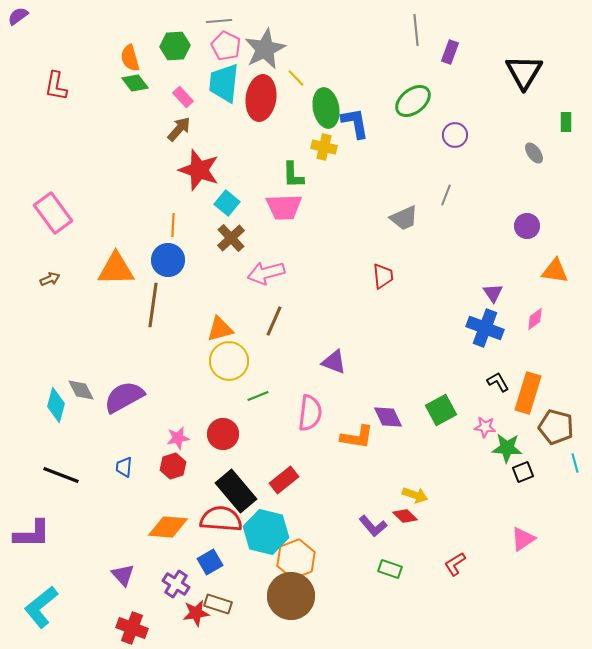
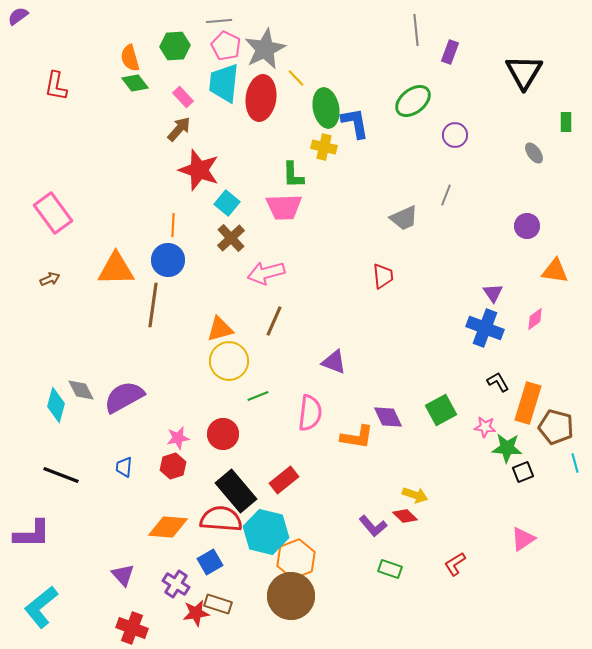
orange rectangle at (528, 393): moved 10 px down
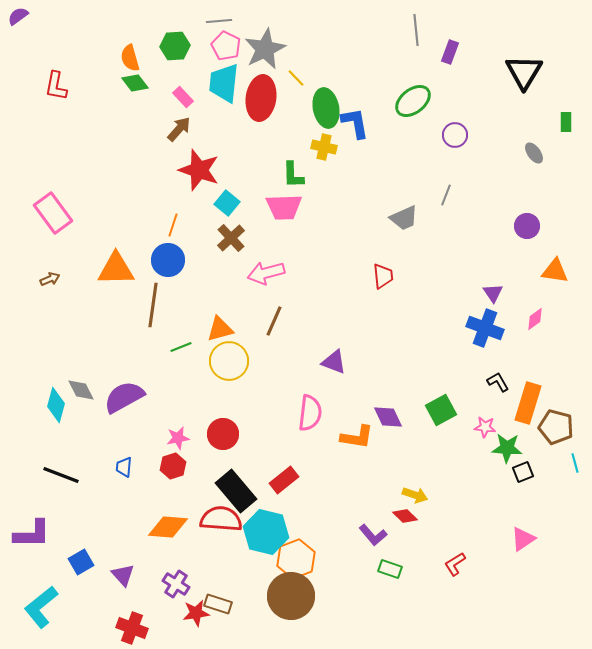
orange line at (173, 225): rotated 15 degrees clockwise
green line at (258, 396): moved 77 px left, 49 px up
purple L-shape at (373, 526): moved 9 px down
blue square at (210, 562): moved 129 px left
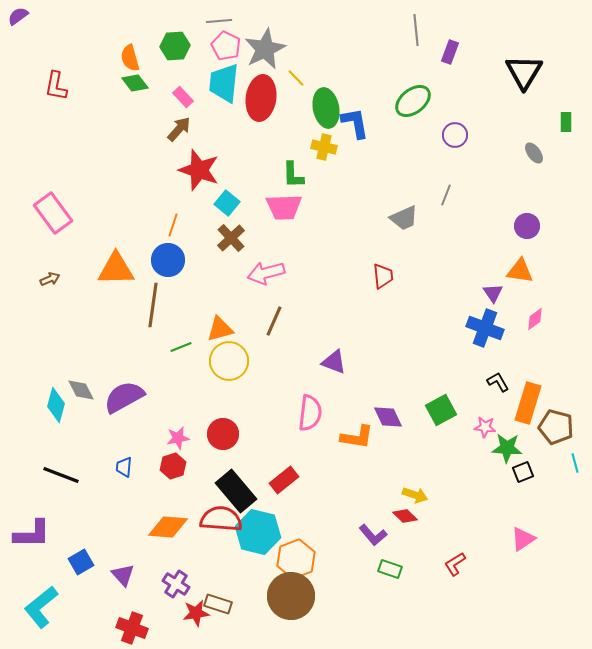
orange triangle at (555, 271): moved 35 px left
cyan hexagon at (266, 532): moved 8 px left
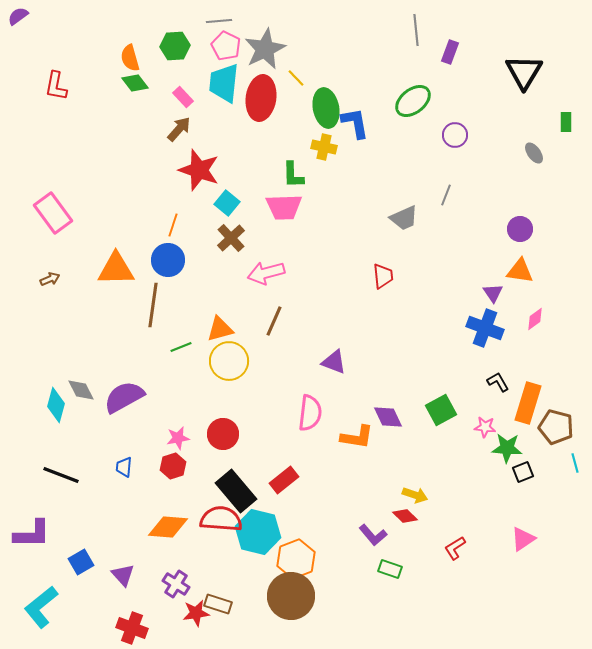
purple circle at (527, 226): moved 7 px left, 3 px down
red L-shape at (455, 564): moved 16 px up
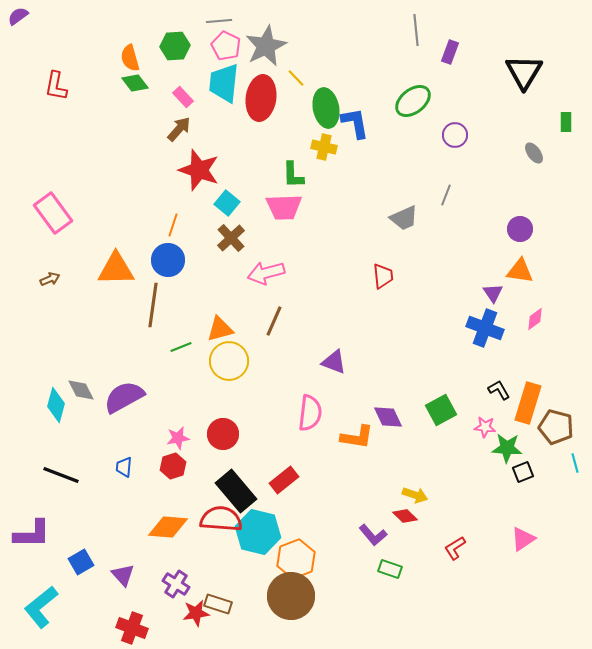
gray star at (265, 49): moved 1 px right, 3 px up
black L-shape at (498, 382): moved 1 px right, 8 px down
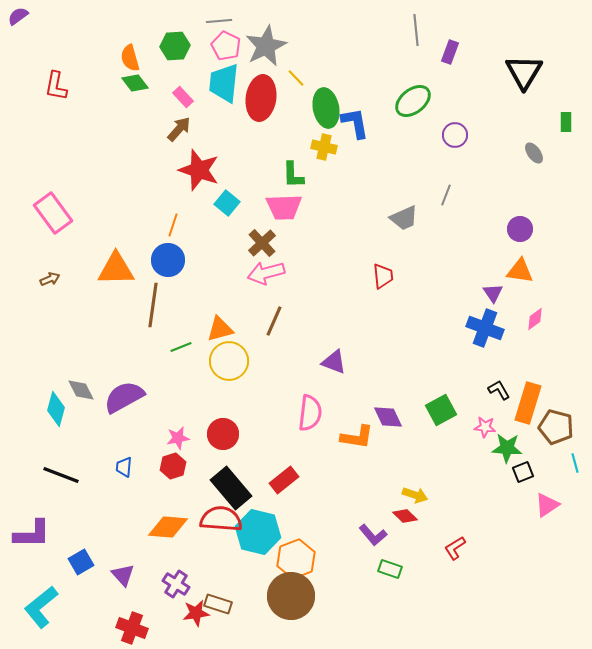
brown cross at (231, 238): moved 31 px right, 5 px down
cyan diamond at (56, 405): moved 4 px down
black rectangle at (236, 491): moved 5 px left, 3 px up
pink triangle at (523, 539): moved 24 px right, 34 px up
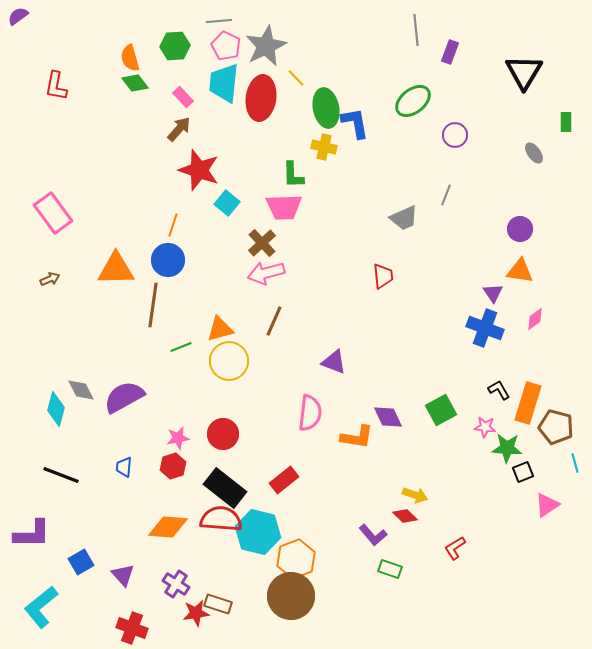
black rectangle at (231, 488): moved 6 px left; rotated 12 degrees counterclockwise
